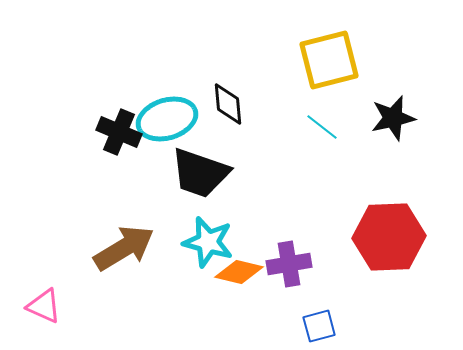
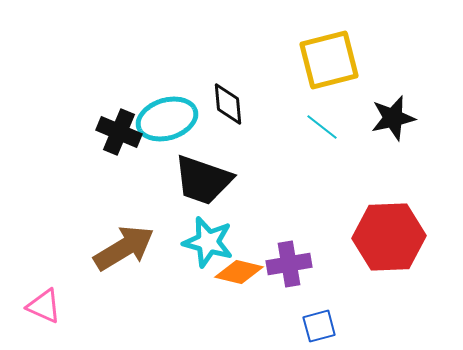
black trapezoid: moved 3 px right, 7 px down
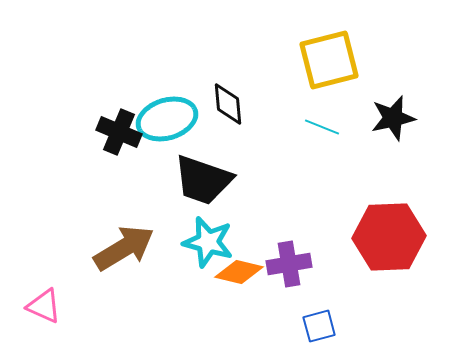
cyan line: rotated 16 degrees counterclockwise
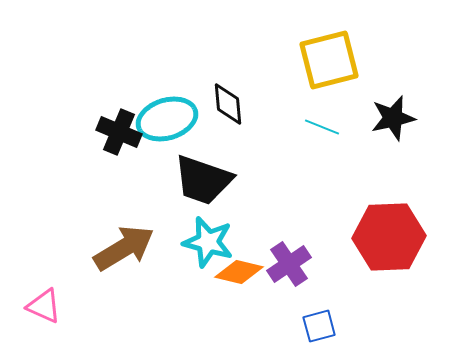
purple cross: rotated 24 degrees counterclockwise
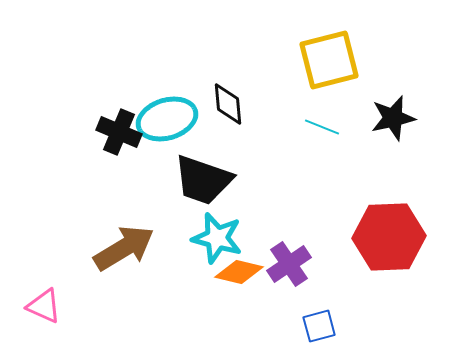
cyan star: moved 9 px right, 4 px up
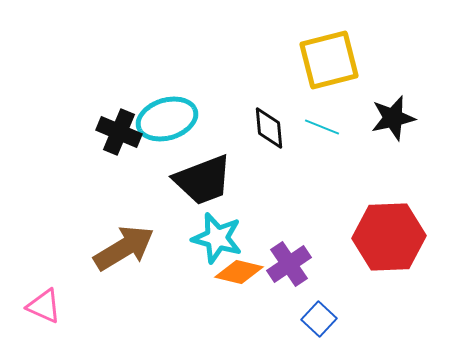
black diamond: moved 41 px right, 24 px down
black trapezoid: rotated 40 degrees counterclockwise
blue square: moved 7 px up; rotated 32 degrees counterclockwise
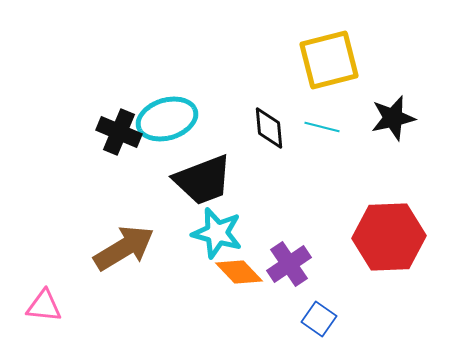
cyan line: rotated 8 degrees counterclockwise
cyan star: moved 5 px up
orange diamond: rotated 33 degrees clockwise
pink triangle: rotated 18 degrees counterclockwise
blue square: rotated 8 degrees counterclockwise
